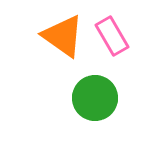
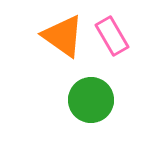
green circle: moved 4 px left, 2 px down
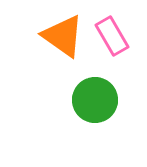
green circle: moved 4 px right
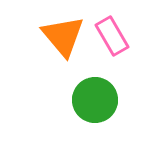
orange triangle: rotated 15 degrees clockwise
